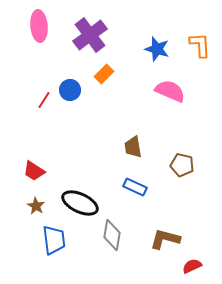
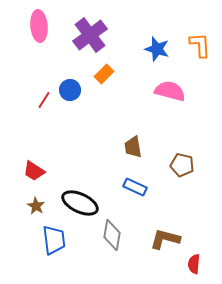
pink semicircle: rotated 8 degrees counterclockwise
red semicircle: moved 2 px right, 2 px up; rotated 60 degrees counterclockwise
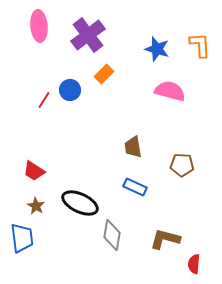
purple cross: moved 2 px left
brown pentagon: rotated 10 degrees counterclockwise
blue trapezoid: moved 32 px left, 2 px up
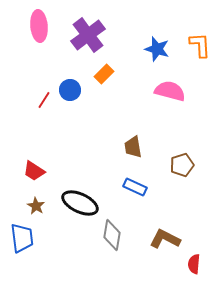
brown pentagon: rotated 20 degrees counterclockwise
brown L-shape: rotated 12 degrees clockwise
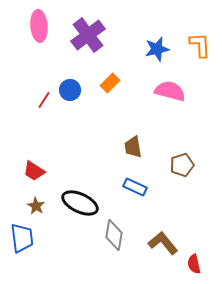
blue star: rotated 30 degrees counterclockwise
orange rectangle: moved 6 px right, 9 px down
gray diamond: moved 2 px right
brown L-shape: moved 2 px left, 4 px down; rotated 24 degrees clockwise
red semicircle: rotated 18 degrees counterclockwise
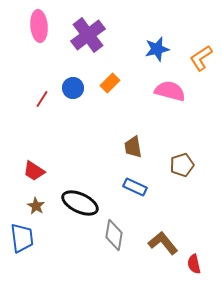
orange L-shape: moved 1 px right, 13 px down; rotated 120 degrees counterclockwise
blue circle: moved 3 px right, 2 px up
red line: moved 2 px left, 1 px up
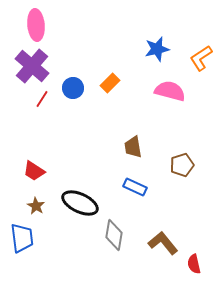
pink ellipse: moved 3 px left, 1 px up
purple cross: moved 56 px left, 31 px down; rotated 12 degrees counterclockwise
